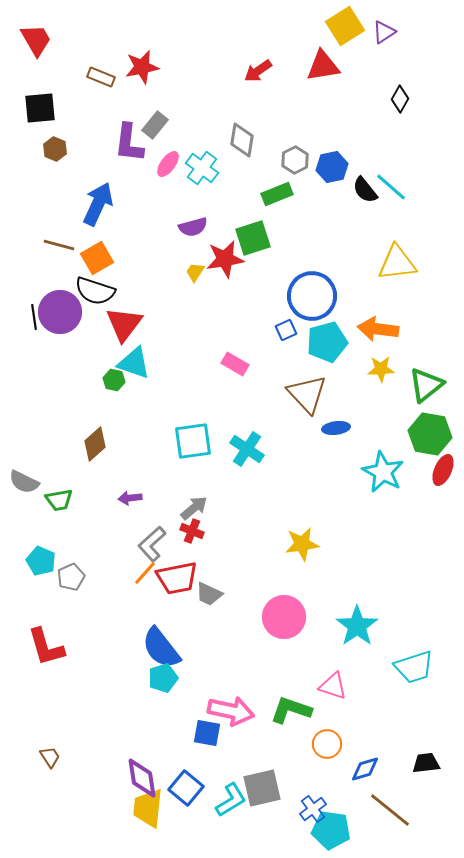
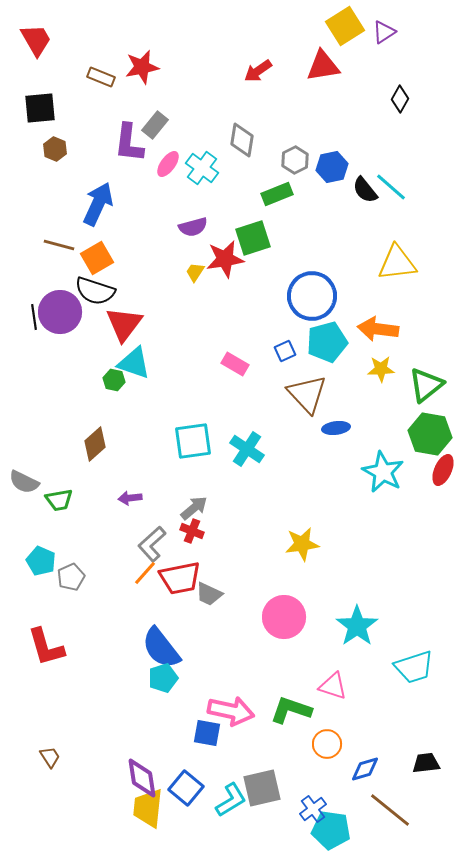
blue square at (286, 330): moved 1 px left, 21 px down
red trapezoid at (177, 578): moved 3 px right
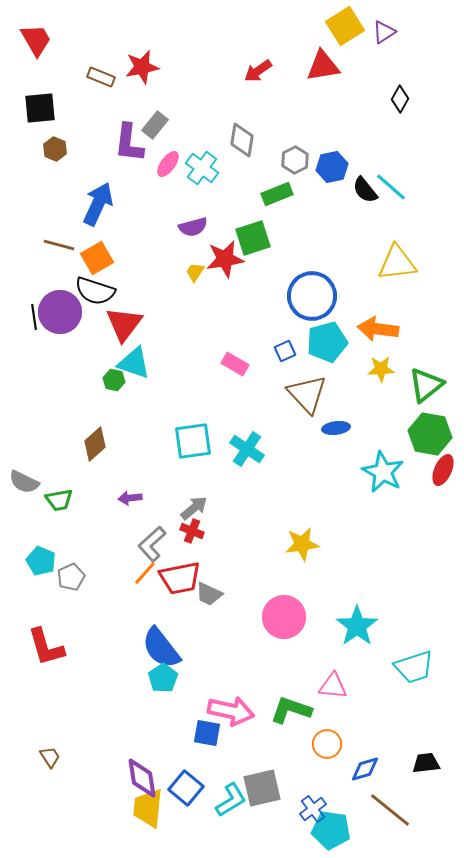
cyan pentagon at (163, 678): rotated 16 degrees counterclockwise
pink triangle at (333, 686): rotated 12 degrees counterclockwise
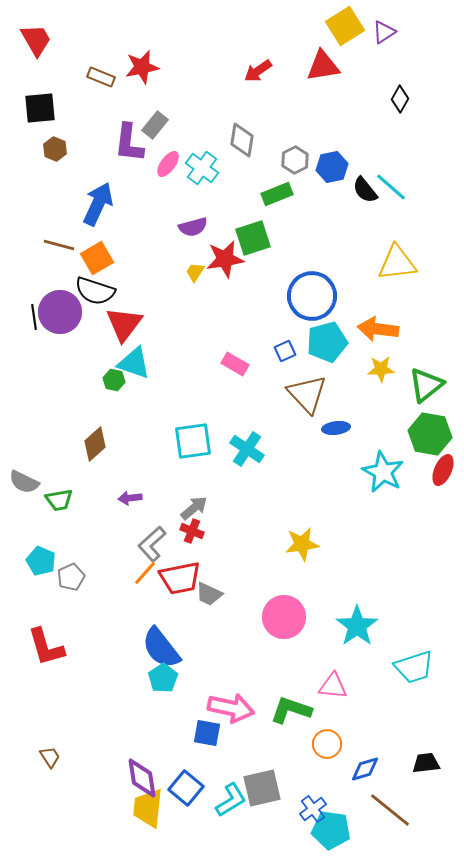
pink arrow at (231, 711): moved 3 px up
